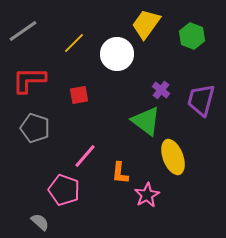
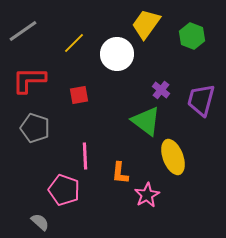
pink line: rotated 44 degrees counterclockwise
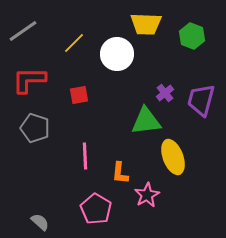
yellow trapezoid: rotated 124 degrees counterclockwise
purple cross: moved 4 px right, 3 px down; rotated 12 degrees clockwise
green triangle: rotated 44 degrees counterclockwise
pink pentagon: moved 32 px right, 19 px down; rotated 12 degrees clockwise
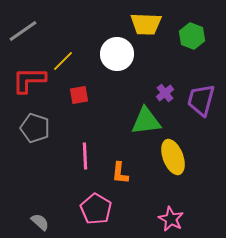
yellow line: moved 11 px left, 18 px down
pink star: moved 24 px right, 24 px down; rotated 15 degrees counterclockwise
